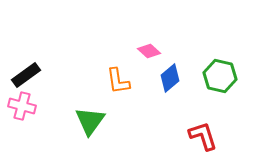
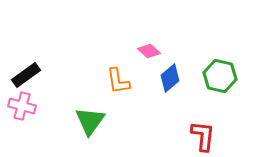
red L-shape: rotated 24 degrees clockwise
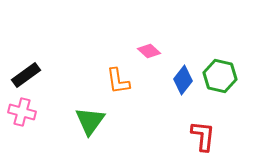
blue diamond: moved 13 px right, 2 px down; rotated 12 degrees counterclockwise
pink cross: moved 6 px down
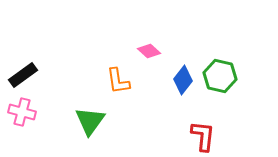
black rectangle: moved 3 px left
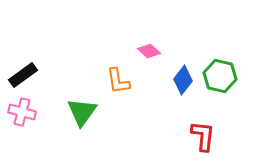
green triangle: moved 8 px left, 9 px up
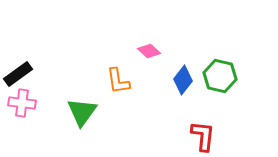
black rectangle: moved 5 px left, 1 px up
pink cross: moved 9 px up; rotated 8 degrees counterclockwise
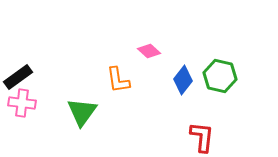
black rectangle: moved 3 px down
orange L-shape: moved 1 px up
red L-shape: moved 1 px left, 1 px down
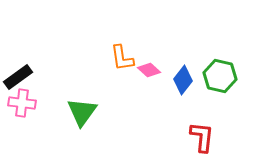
pink diamond: moved 19 px down
orange L-shape: moved 4 px right, 22 px up
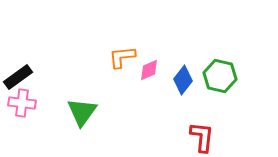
orange L-shape: moved 1 px up; rotated 92 degrees clockwise
pink diamond: rotated 65 degrees counterclockwise
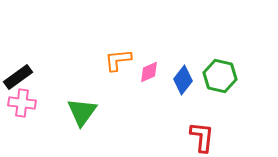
orange L-shape: moved 4 px left, 3 px down
pink diamond: moved 2 px down
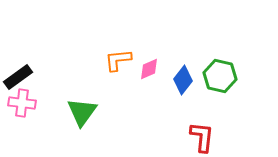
pink diamond: moved 3 px up
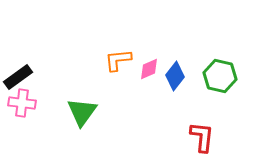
blue diamond: moved 8 px left, 4 px up
